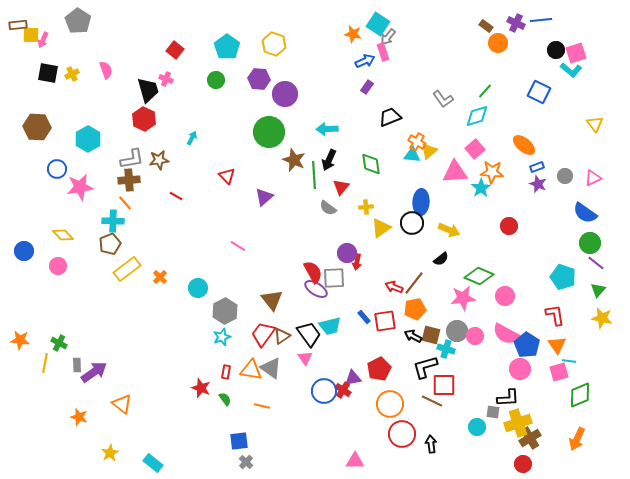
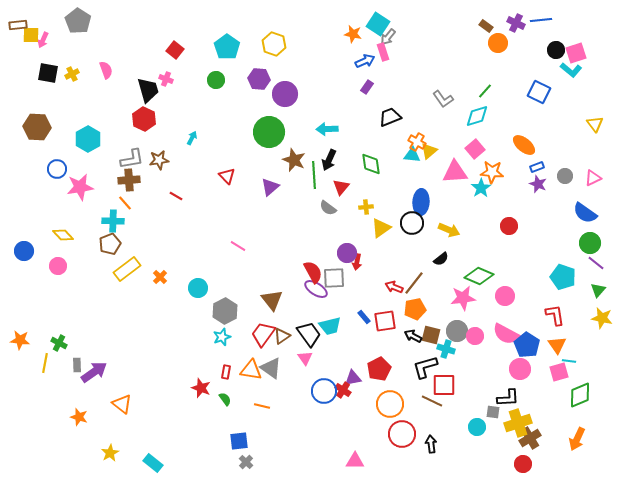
purple triangle at (264, 197): moved 6 px right, 10 px up
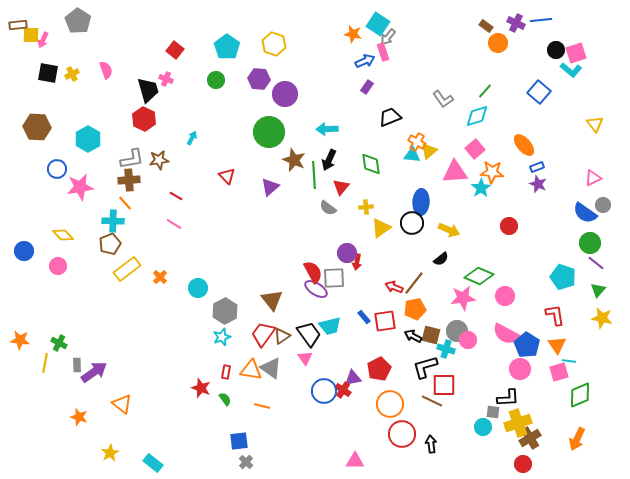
blue square at (539, 92): rotated 15 degrees clockwise
orange ellipse at (524, 145): rotated 10 degrees clockwise
gray circle at (565, 176): moved 38 px right, 29 px down
pink line at (238, 246): moved 64 px left, 22 px up
pink circle at (475, 336): moved 7 px left, 4 px down
cyan circle at (477, 427): moved 6 px right
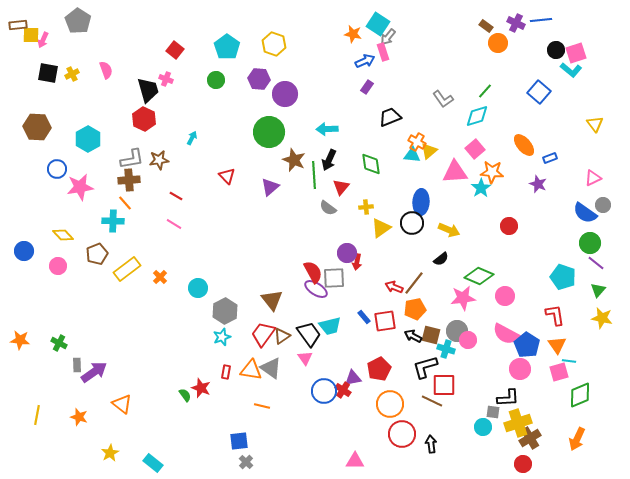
blue rectangle at (537, 167): moved 13 px right, 9 px up
brown pentagon at (110, 244): moved 13 px left, 10 px down
yellow line at (45, 363): moved 8 px left, 52 px down
green semicircle at (225, 399): moved 40 px left, 4 px up
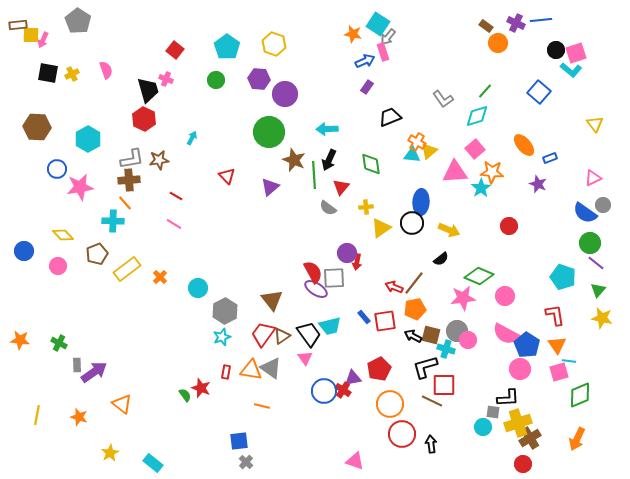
pink triangle at (355, 461): rotated 18 degrees clockwise
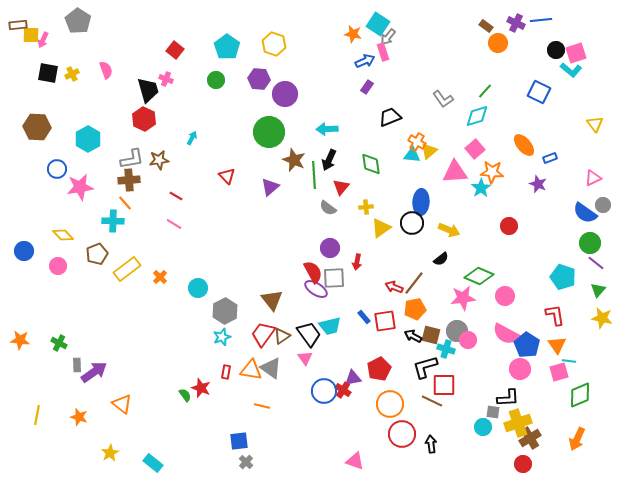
blue square at (539, 92): rotated 15 degrees counterclockwise
purple circle at (347, 253): moved 17 px left, 5 px up
